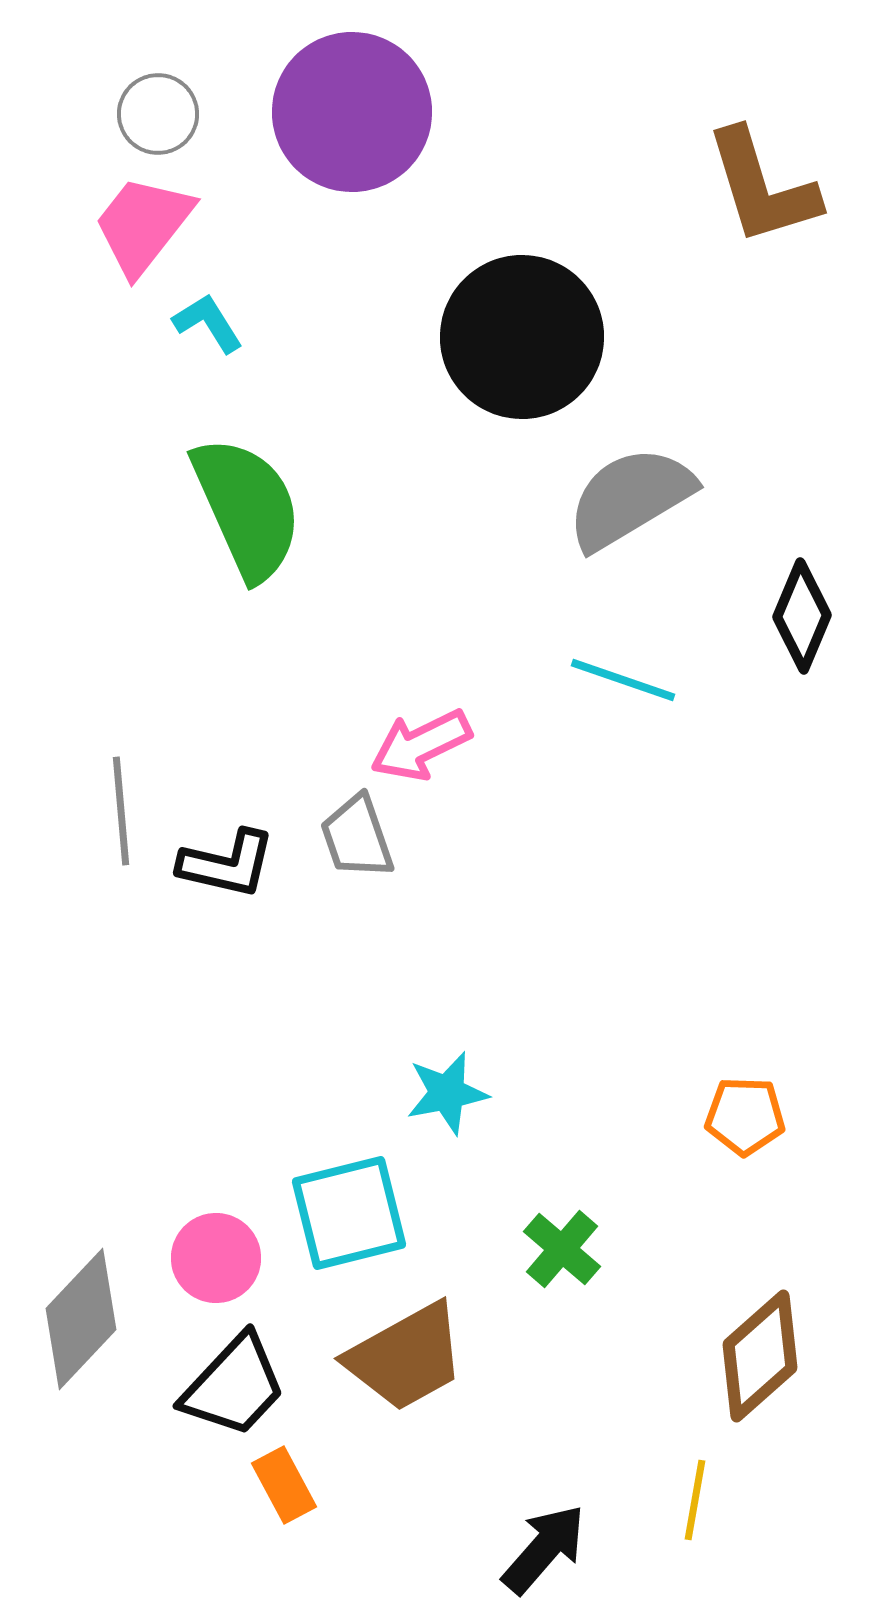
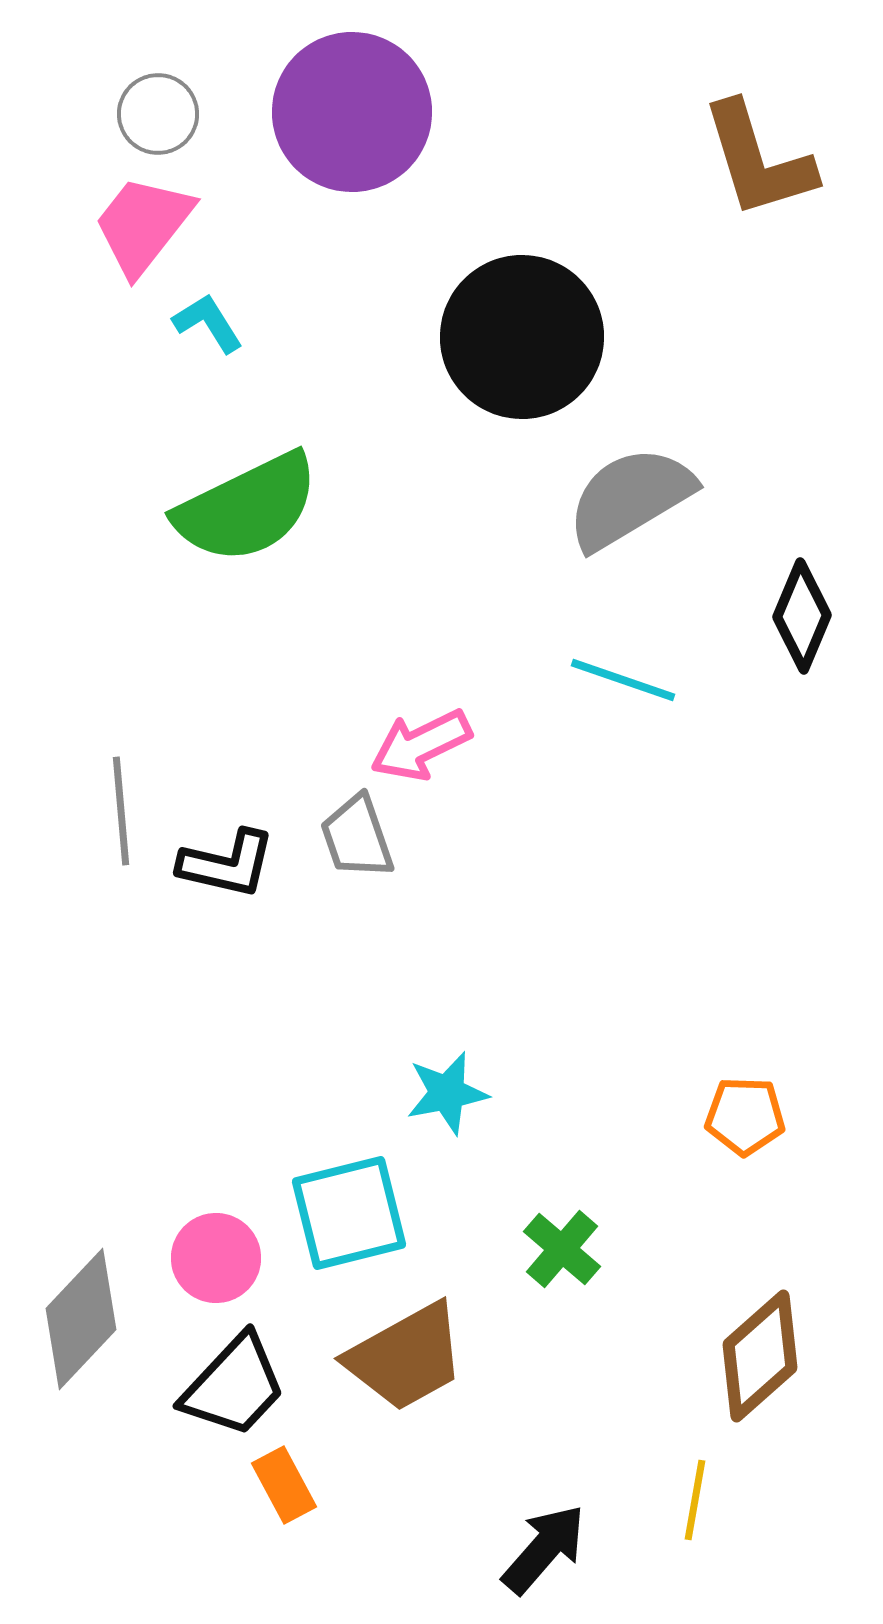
brown L-shape: moved 4 px left, 27 px up
green semicircle: rotated 88 degrees clockwise
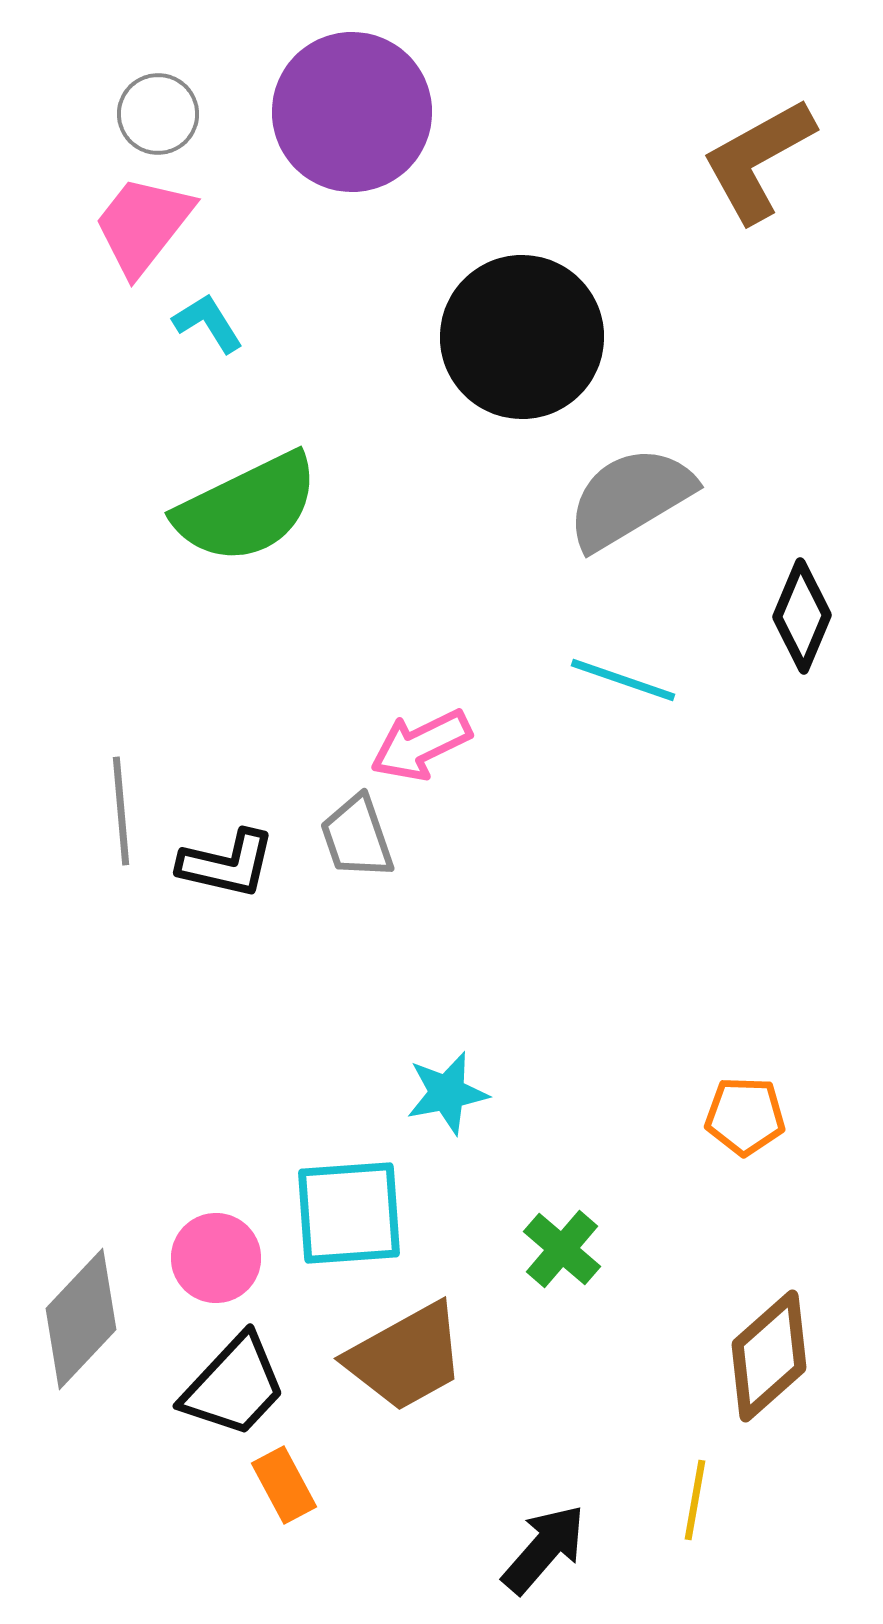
brown L-shape: rotated 78 degrees clockwise
cyan square: rotated 10 degrees clockwise
brown diamond: moved 9 px right
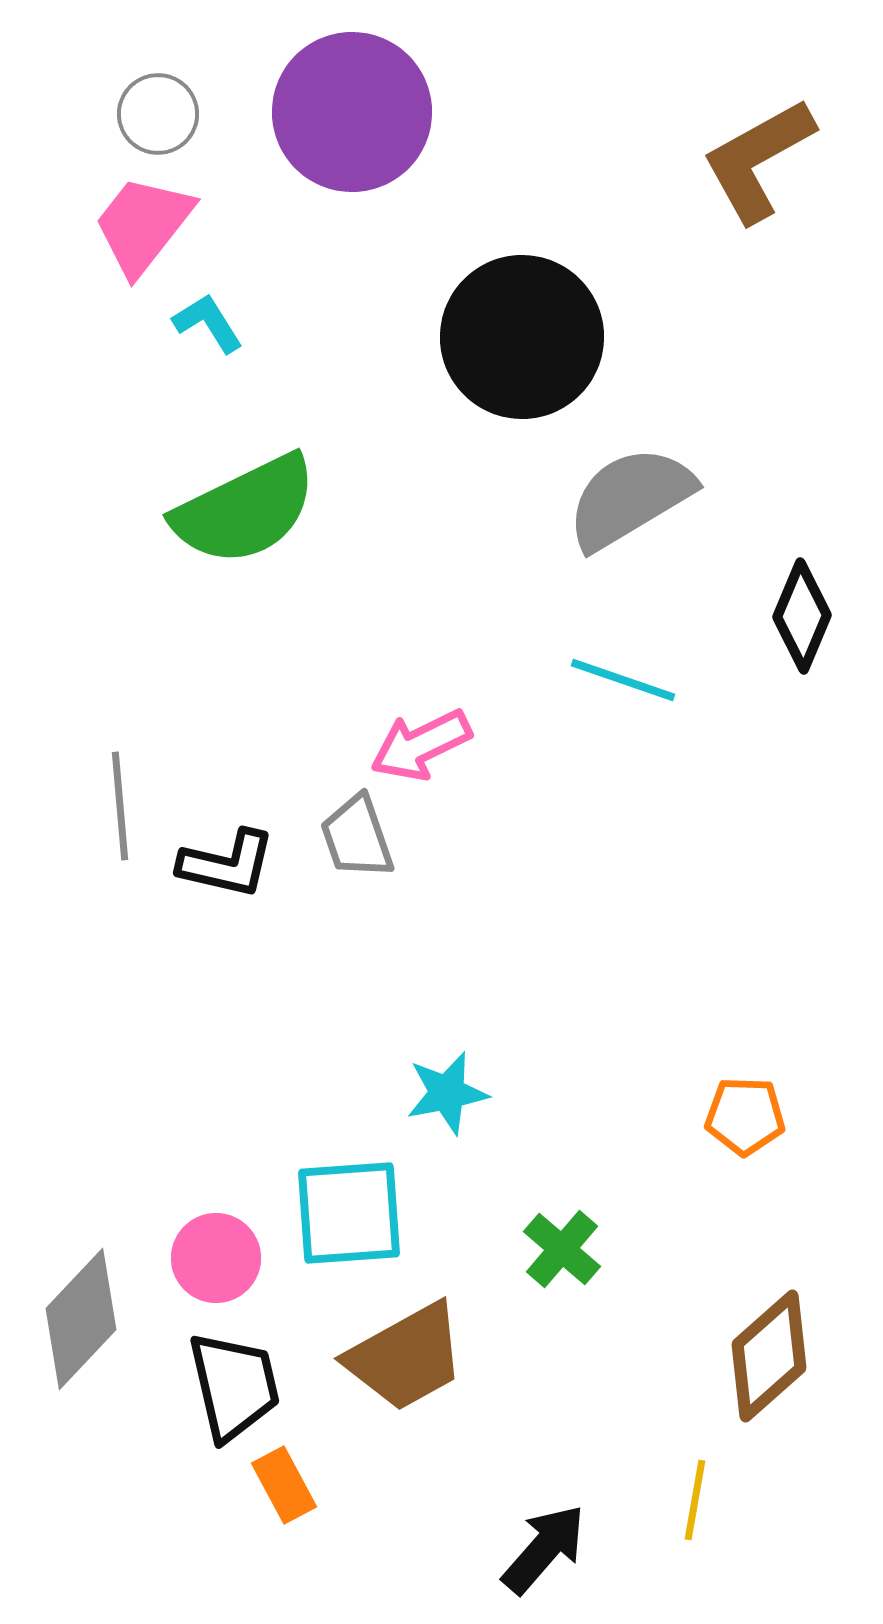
green semicircle: moved 2 px left, 2 px down
gray line: moved 1 px left, 5 px up
black trapezoid: rotated 56 degrees counterclockwise
